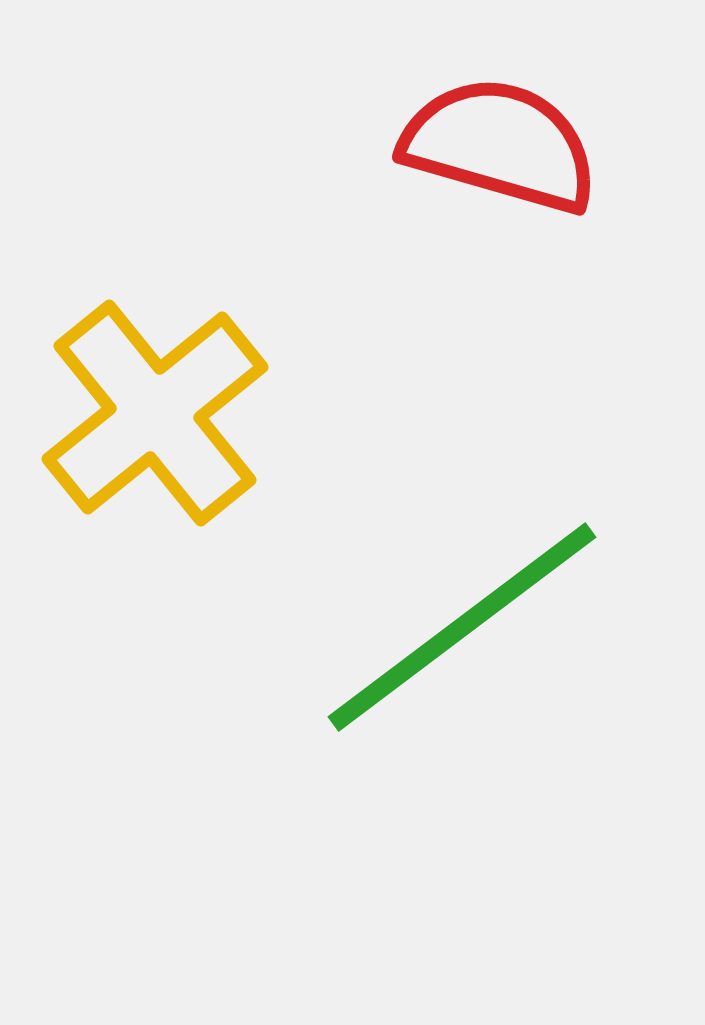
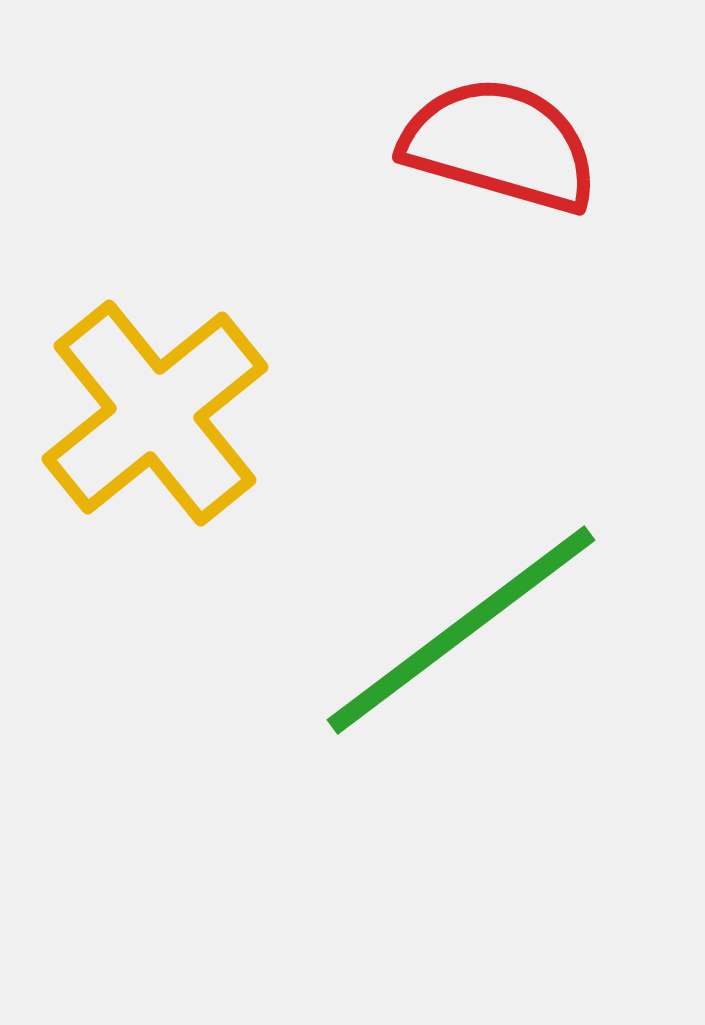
green line: moved 1 px left, 3 px down
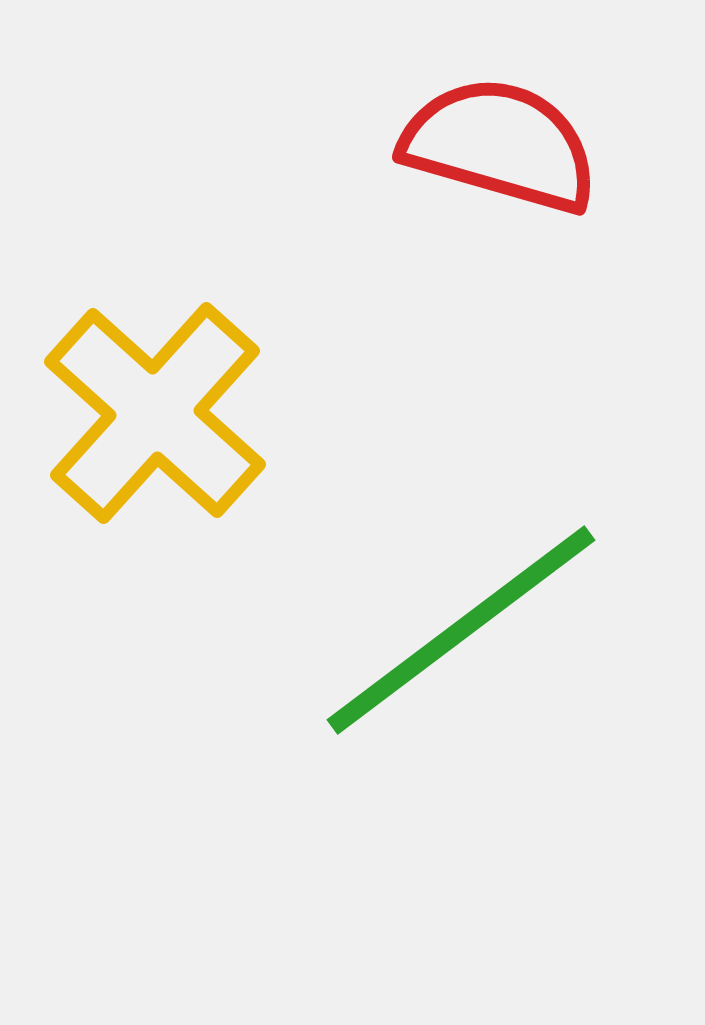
yellow cross: rotated 9 degrees counterclockwise
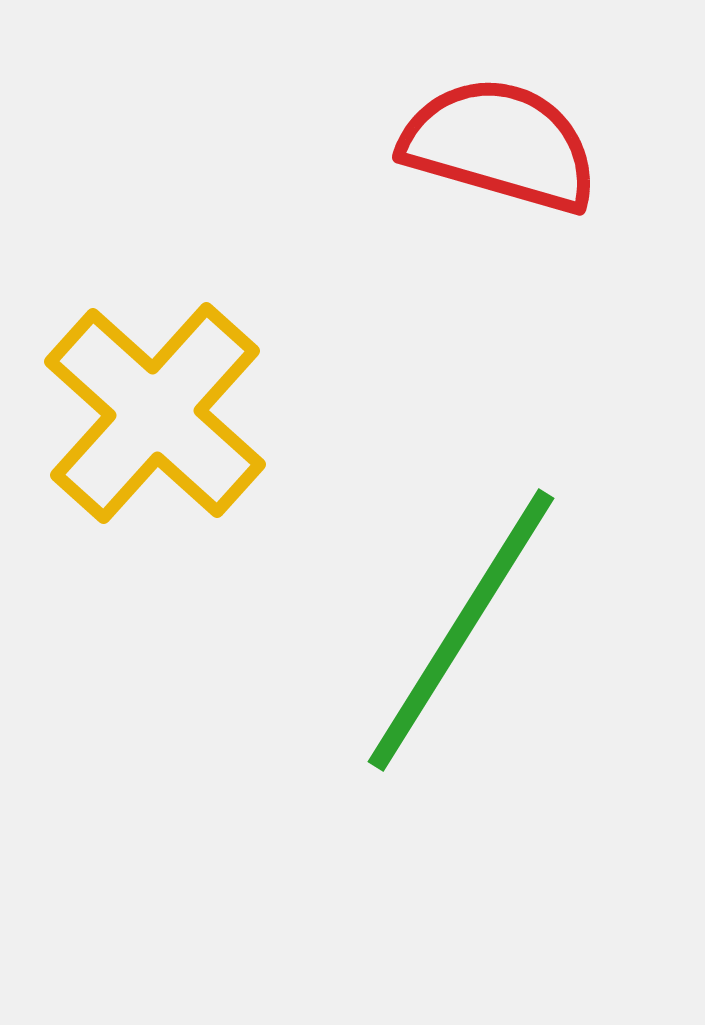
green line: rotated 21 degrees counterclockwise
